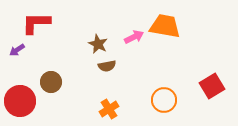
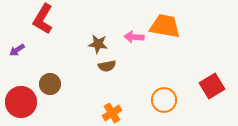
red L-shape: moved 7 px right, 4 px up; rotated 60 degrees counterclockwise
pink arrow: rotated 150 degrees counterclockwise
brown star: rotated 18 degrees counterclockwise
brown circle: moved 1 px left, 2 px down
red circle: moved 1 px right, 1 px down
orange cross: moved 3 px right, 4 px down
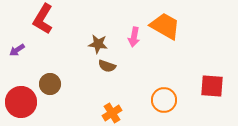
orange trapezoid: rotated 20 degrees clockwise
pink arrow: rotated 84 degrees counterclockwise
brown semicircle: rotated 30 degrees clockwise
red square: rotated 35 degrees clockwise
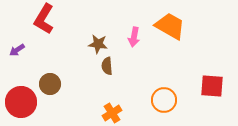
red L-shape: moved 1 px right
orange trapezoid: moved 5 px right
brown semicircle: rotated 66 degrees clockwise
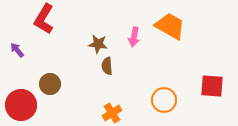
purple arrow: rotated 84 degrees clockwise
red circle: moved 3 px down
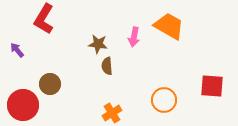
orange trapezoid: moved 1 px left
red circle: moved 2 px right
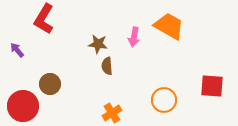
red circle: moved 1 px down
